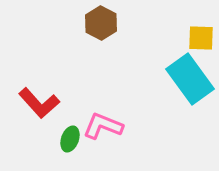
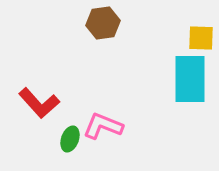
brown hexagon: moved 2 px right; rotated 24 degrees clockwise
cyan rectangle: rotated 36 degrees clockwise
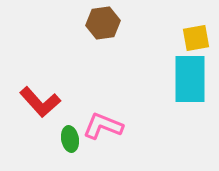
yellow square: moved 5 px left; rotated 12 degrees counterclockwise
red L-shape: moved 1 px right, 1 px up
green ellipse: rotated 30 degrees counterclockwise
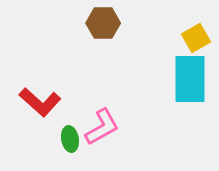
brown hexagon: rotated 8 degrees clockwise
yellow square: rotated 20 degrees counterclockwise
red L-shape: rotated 6 degrees counterclockwise
pink L-shape: moved 1 px left, 1 px down; rotated 129 degrees clockwise
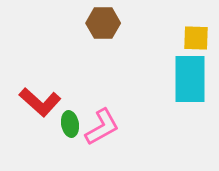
yellow square: rotated 32 degrees clockwise
green ellipse: moved 15 px up
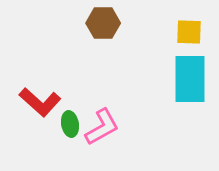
yellow square: moved 7 px left, 6 px up
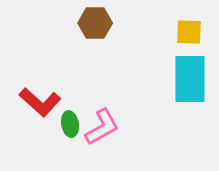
brown hexagon: moved 8 px left
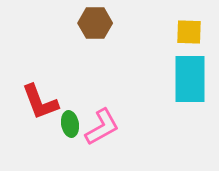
red L-shape: rotated 27 degrees clockwise
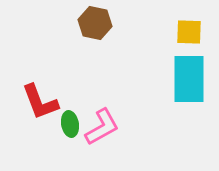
brown hexagon: rotated 12 degrees clockwise
cyan rectangle: moved 1 px left
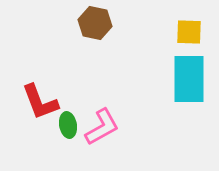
green ellipse: moved 2 px left, 1 px down
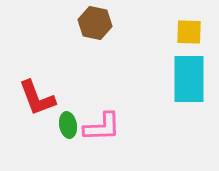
red L-shape: moved 3 px left, 4 px up
pink L-shape: rotated 27 degrees clockwise
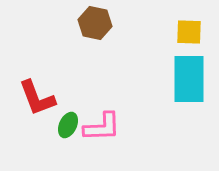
green ellipse: rotated 35 degrees clockwise
